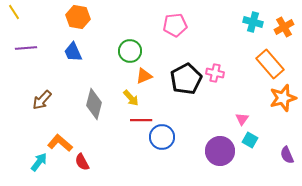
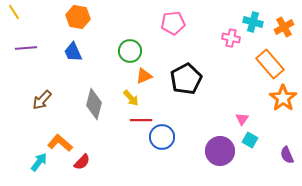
pink pentagon: moved 2 px left, 2 px up
pink cross: moved 16 px right, 35 px up
orange star: rotated 20 degrees counterclockwise
red semicircle: rotated 108 degrees counterclockwise
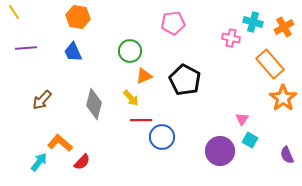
black pentagon: moved 1 px left, 1 px down; rotated 16 degrees counterclockwise
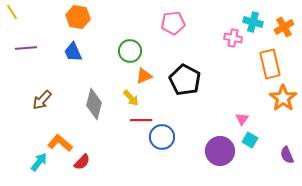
yellow line: moved 2 px left
pink cross: moved 2 px right
orange rectangle: rotated 28 degrees clockwise
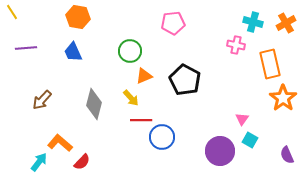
orange cross: moved 2 px right, 4 px up
pink cross: moved 3 px right, 7 px down
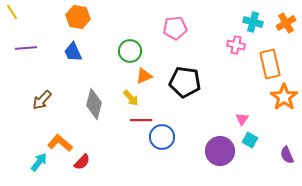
pink pentagon: moved 2 px right, 5 px down
black pentagon: moved 2 px down; rotated 20 degrees counterclockwise
orange star: moved 1 px right, 1 px up
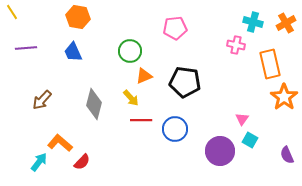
blue circle: moved 13 px right, 8 px up
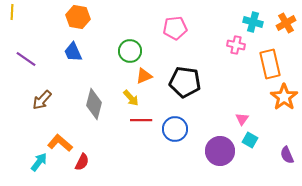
yellow line: rotated 35 degrees clockwise
purple line: moved 11 px down; rotated 40 degrees clockwise
red semicircle: rotated 18 degrees counterclockwise
